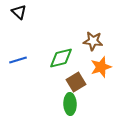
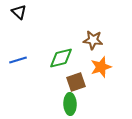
brown star: moved 1 px up
brown square: rotated 12 degrees clockwise
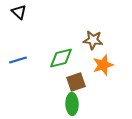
orange star: moved 2 px right, 2 px up
green ellipse: moved 2 px right
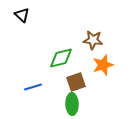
black triangle: moved 3 px right, 3 px down
blue line: moved 15 px right, 27 px down
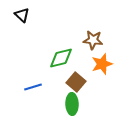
orange star: moved 1 px left, 1 px up
brown square: rotated 30 degrees counterclockwise
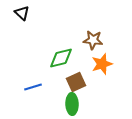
black triangle: moved 2 px up
brown square: rotated 24 degrees clockwise
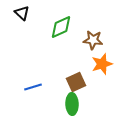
green diamond: moved 31 px up; rotated 10 degrees counterclockwise
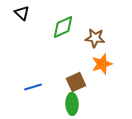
green diamond: moved 2 px right
brown star: moved 2 px right, 2 px up
